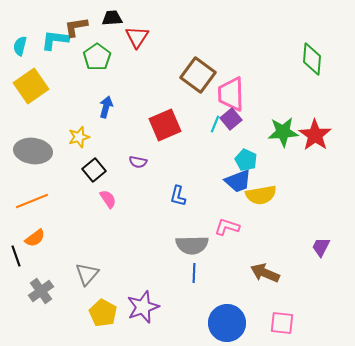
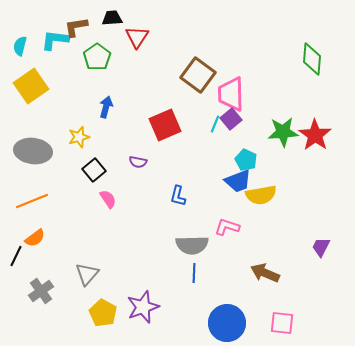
black line: rotated 45 degrees clockwise
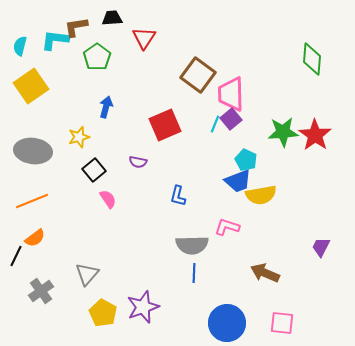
red triangle: moved 7 px right, 1 px down
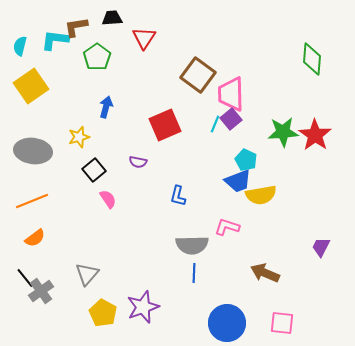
black line: moved 9 px right, 22 px down; rotated 65 degrees counterclockwise
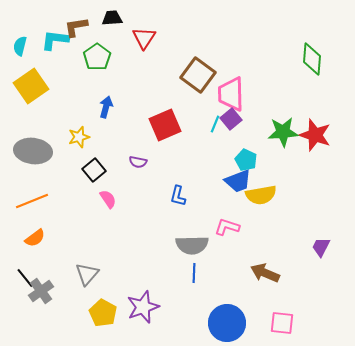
red star: rotated 16 degrees counterclockwise
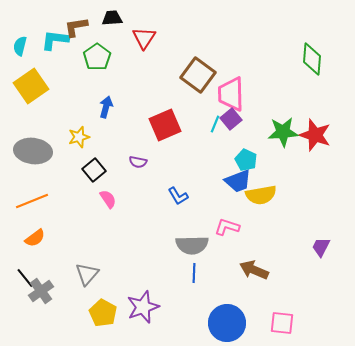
blue L-shape: rotated 45 degrees counterclockwise
brown arrow: moved 11 px left, 3 px up
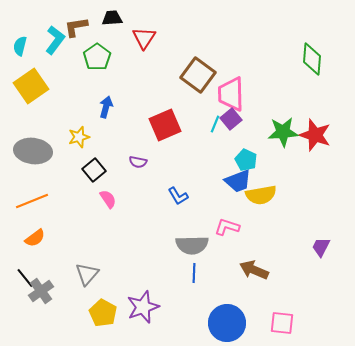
cyan L-shape: rotated 120 degrees clockwise
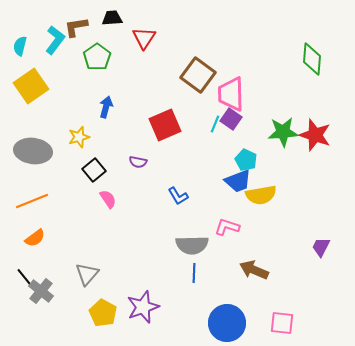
purple square: rotated 15 degrees counterclockwise
gray cross: rotated 15 degrees counterclockwise
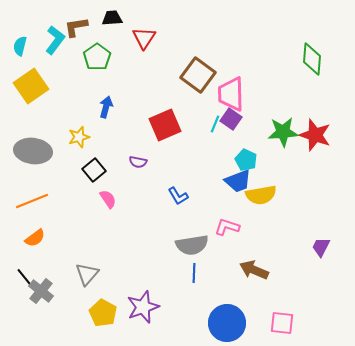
gray semicircle: rotated 8 degrees counterclockwise
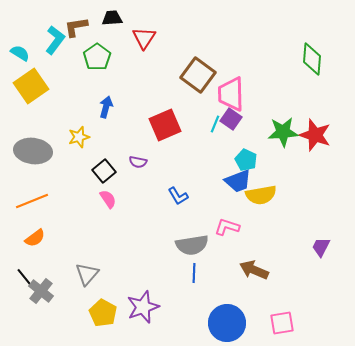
cyan semicircle: moved 7 px down; rotated 108 degrees clockwise
black square: moved 10 px right, 1 px down
pink square: rotated 15 degrees counterclockwise
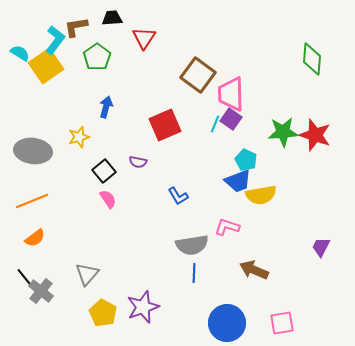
yellow square: moved 15 px right, 20 px up
